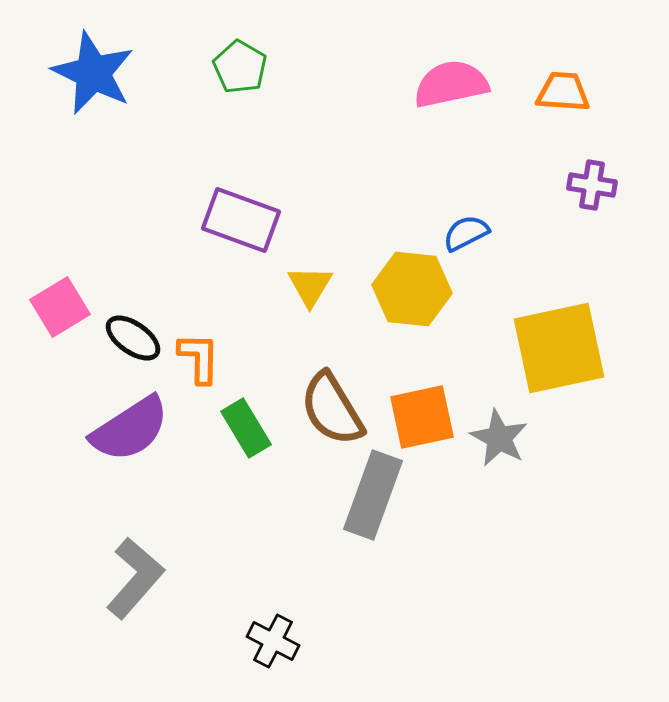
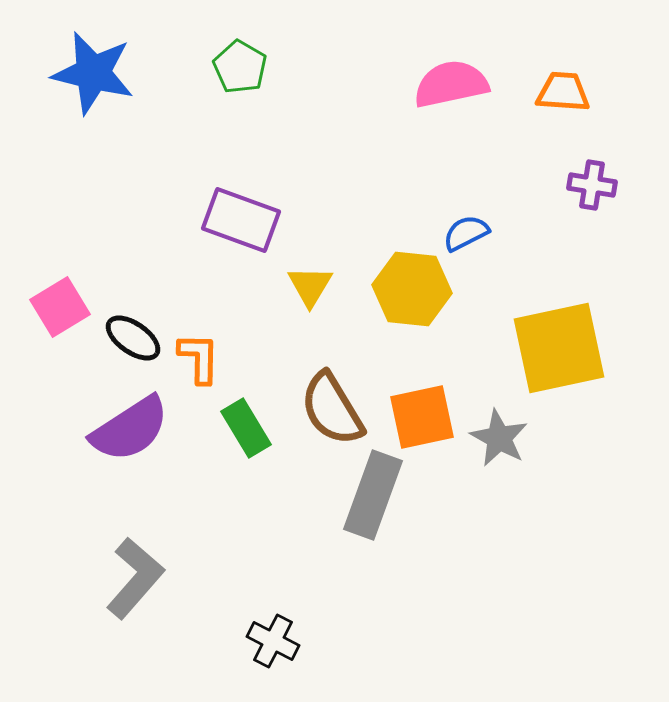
blue star: rotated 12 degrees counterclockwise
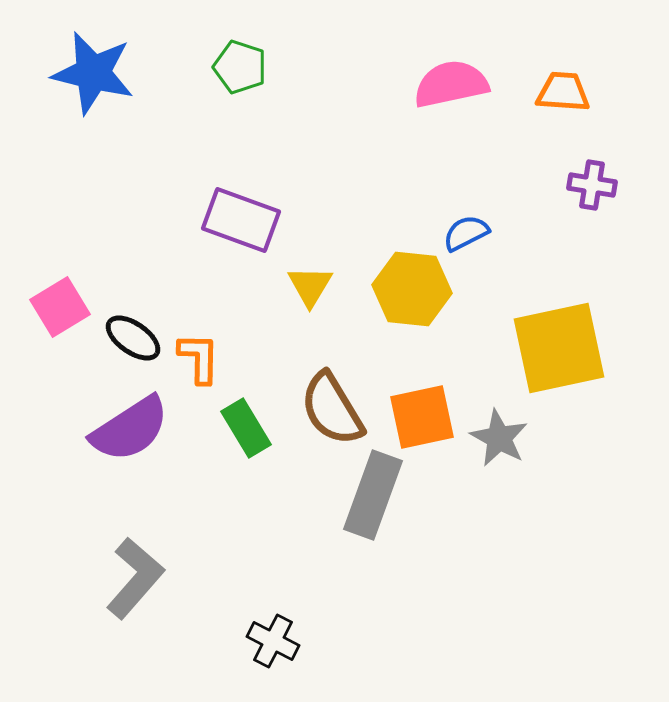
green pentagon: rotated 12 degrees counterclockwise
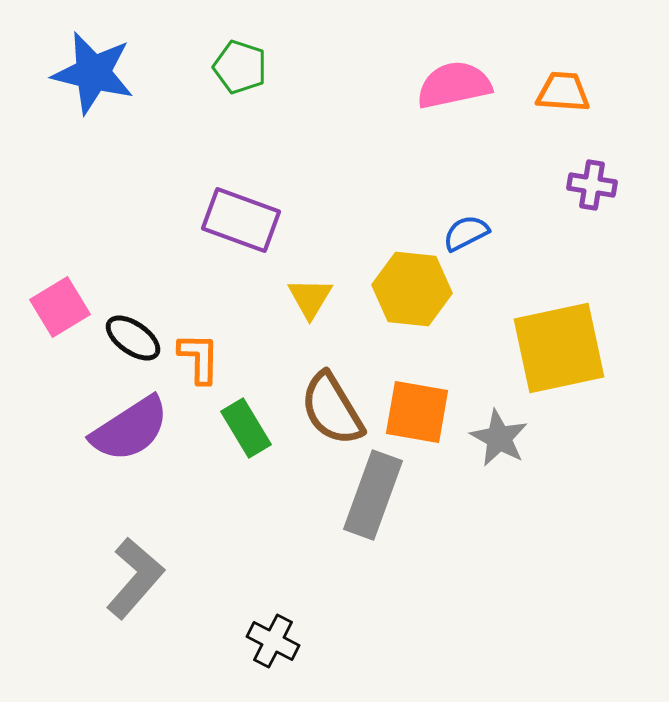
pink semicircle: moved 3 px right, 1 px down
yellow triangle: moved 12 px down
orange square: moved 5 px left, 5 px up; rotated 22 degrees clockwise
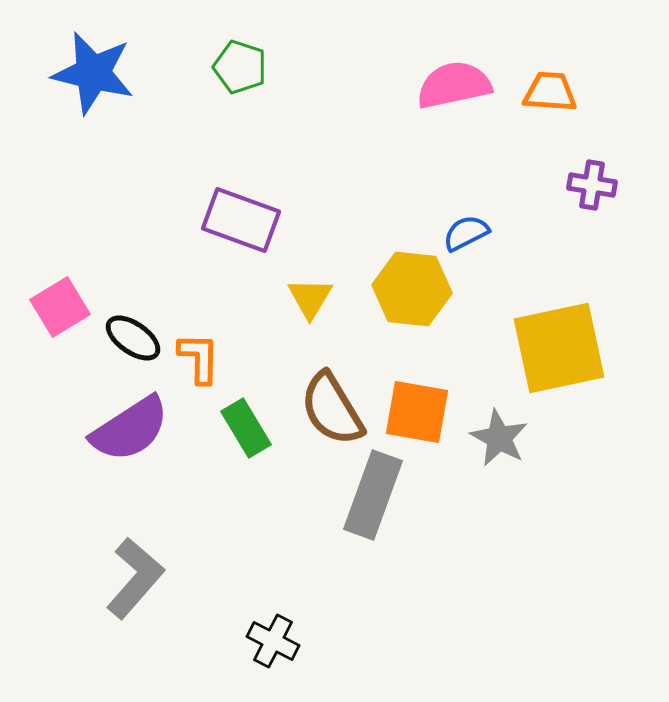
orange trapezoid: moved 13 px left
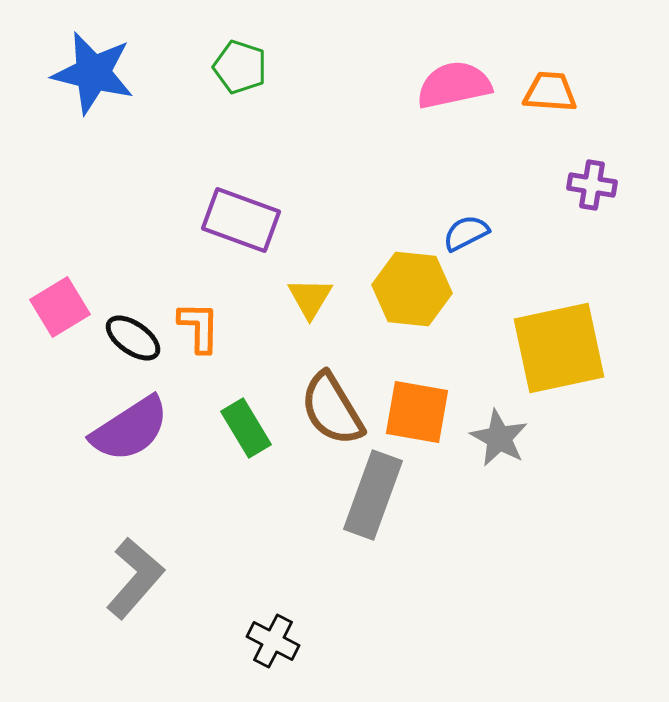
orange L-shape: moved 31 px up
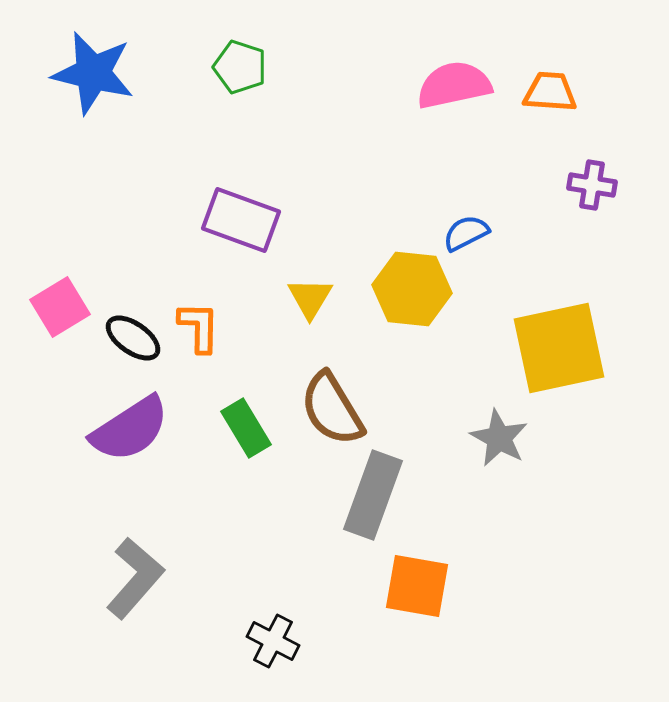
orange square: moved 174 px down
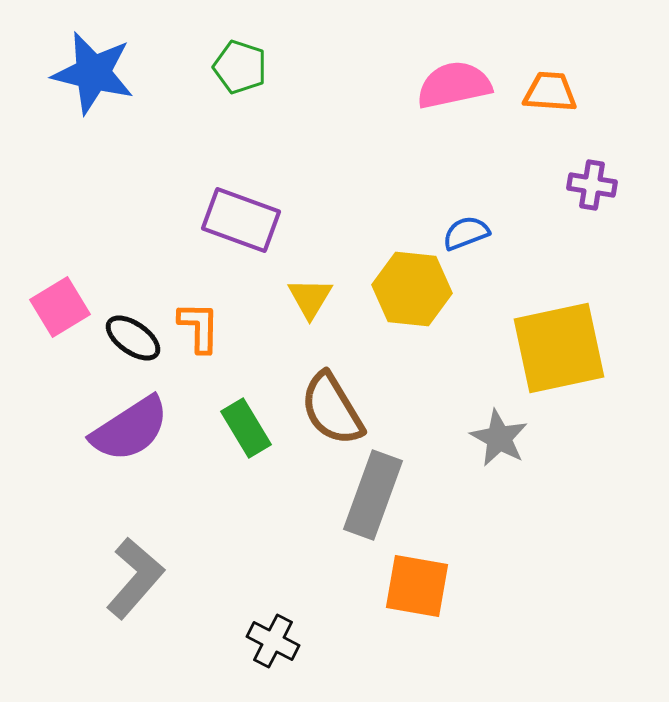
blue semicircle: rotated 6 degrees clockwise
